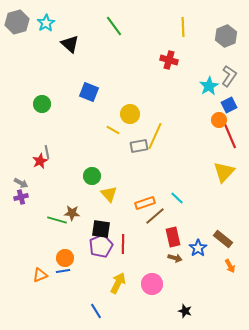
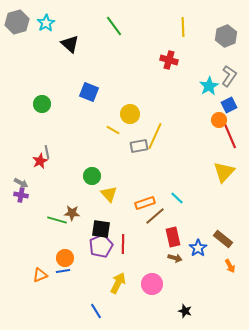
purple cross at (21, 197): moved 2 px up; rotated 24 degrees clockwise
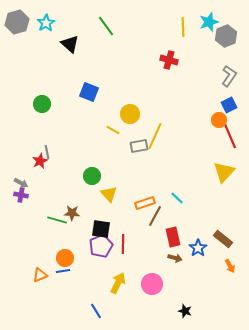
green line at (114, 26): moved 8 px left
cyan star at (209, 86): moved 64 px up; rotated 12 degrees clockwise
brown line at (155, 216): rotated 20 degrees counterclockwise
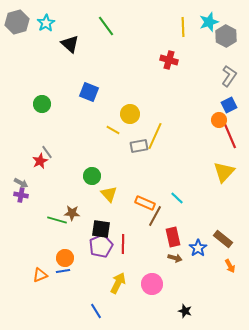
gray hexagon at (226, 36): rotated 10 degrees counterclockwise
gray line at (47, 152): rotated 24 degrees counterclockwise
orange rectangle at (145, 203): rotated 42 degrees clockwise
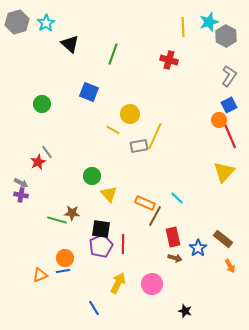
green line at (106, 26): moved 7 px right, 28 px down; rotated 55 degrees clockwise
red star at (40, 161): moved 2 px left, 1 px down
blue line at (96, 311): moved 2 px left, 3 px up
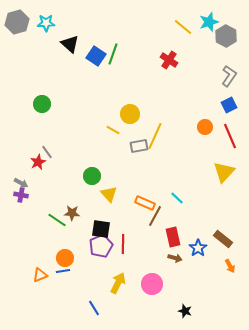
cyan star at (46, 23): rotated 30 degrees clockwise
yellow line at (183, 27): rotated 48 degrees counterclockwise
red cross at (169, 60): rotated 18 degrees clockwise
blue square at (89, 92): moved 7 px right, 36 px up; rotated 12 degrees clockwise
orange circle at (219, 120): moved 14 px left, 7 px down
green line at (57, 220): rotated 18 degrees clockwise
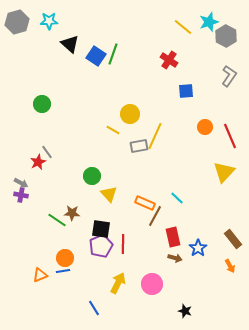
cyan star at (46, 23): moved 3 px right, 2 px up
blue square at (229, 105): moved 43 px left, 14 px up; rotated 21 degrees clockwise
brown rectangle at (223, 239): moved 10 px right; rotated 12 degrees clockwise
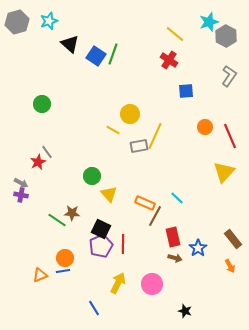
cyan star at (49, 21): rotated 18 degrees counterclockwise
yellow line at (183, 27): moved 8 px left, 7 px down
black square at (101, 229): rotated 18 degrees clockwise
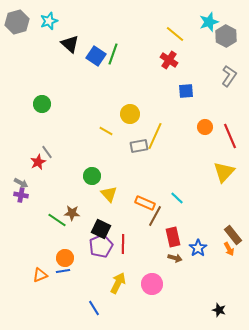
yellow line at (113, 130): moved 7 px left, 1 px down
brown rectangle at (233, 239): moved 4 px up
orange arrow at (230, 266): moved 1 px left, 17 px up
black star at (185, 311): moved 34 px right, 1 px up
